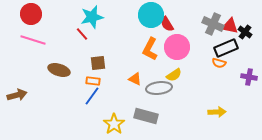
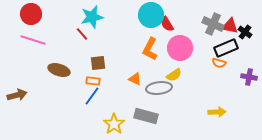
pink circle: moved 3 px right, 1 px down
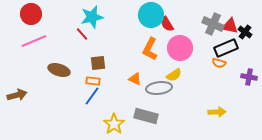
pink line: moved 1 px right, 1 px down; rotated 40 degrees counterclockwise
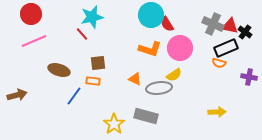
orange L-shape: rotated 100 degrees counterclockwise
blue line: moved 18 px left
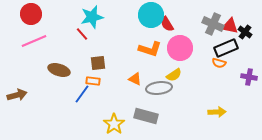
blue line: moved 8 px right, 2 px up
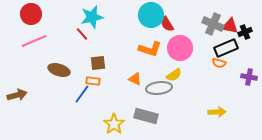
black cross: rotated 32 degrees clockwise
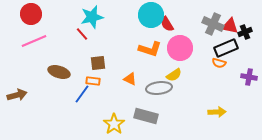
brown ellipse: moved 2 px down
orange triangle: moved 5 px left
